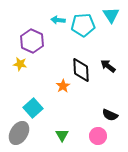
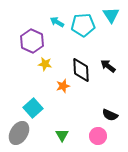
cyan arrow: moved 1 px left, 2 px down; rotated 24 degrees clockwise
yellow star: moved 25 px right
orange star: rotated 16 degrees clockwise
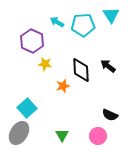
cyan square: moved 6 px left
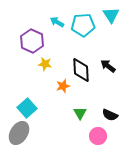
green triangle: moved 18 px right, 22 px up
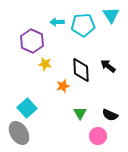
cyan arrow: rotated 32 degrees counterclockwise
gray ellipse: rotated 65 degrees counterclockwise
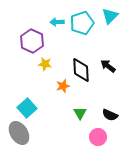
cyan triangle: moved 1 px left, 1 px down; rotated 18 degrees clockwise
cyan pentagon: moved 1 px left, 2 px up; rotated 15 degrees counterclockwise
pink circle: moved 1 px down
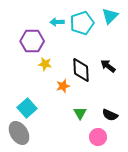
purple hexagon: rotated 25 degrees counterclockwise
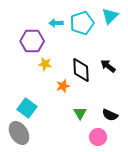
cyan arrow: moved 1 px left, 1 px down
cyan square: rotated 12 degrees counterclockwise
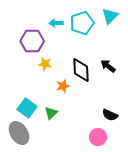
green triangle: moved 29 px left; rotated 16 degrees clockwise
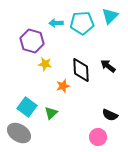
cyan pentagon: rotated 15 degrees clockwise
purple hexagon: rotated 15 degrees clockwise
cyan square: moved 1 px up
gray ellipse: rotated 25 degrees counterclockwise
